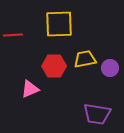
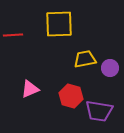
red hexagon: moved 17 px right, 30 px down; rotated 15 degrees clockwise
purple trapezoid: moved 2 px right, 3 px up
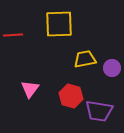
purple circle: moved 2 px right
pink triangle: rotated 30 degrees counterclockwise
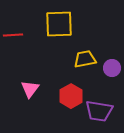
red hexagon: rotated 15 degrees clockwise
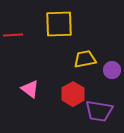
purple circle: moved 2 px down
pink triangle: rotated 30 degrees counterclockwise
red hexagon: moved 2 px right, 2 px up
